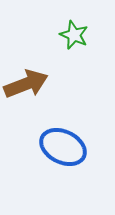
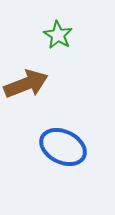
green star: moved 16 px left; rotated 8 degrees clockwise
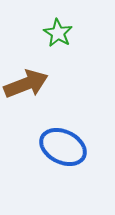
green star: moved 2 px up
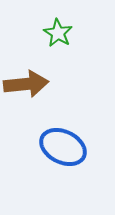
brown arrow: rotated 15 degrees clockwise
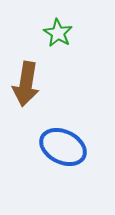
brown arrow: rotated 105 degrees clockwise
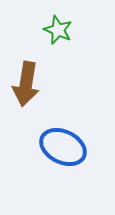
green star: moved 3 px up; rotated 8 degrees counterclockwise
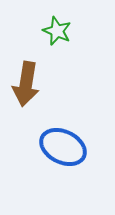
green star: moved 1 px left, 1 px down
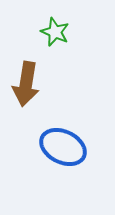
green star: moved 2 px left, 1 px down
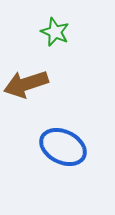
brown arrow: rotated 63 degrees clockwise
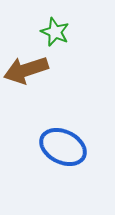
brown arrow: moved 14 px up
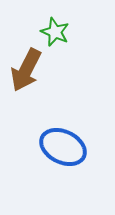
brown arrow: rotated 45 degrees counterclockwise
